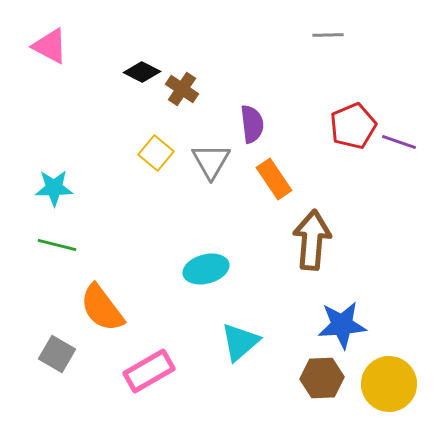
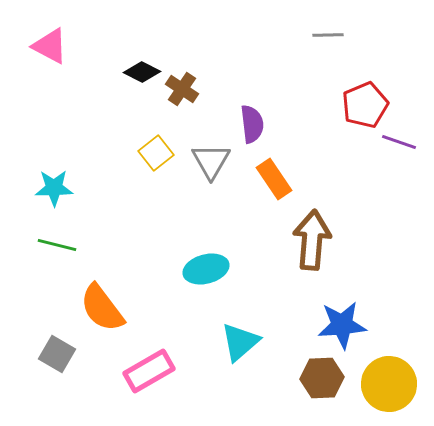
red pentagon: moved 12 px right, 21 px up
yellow square: rotated 12 degrees clockwise
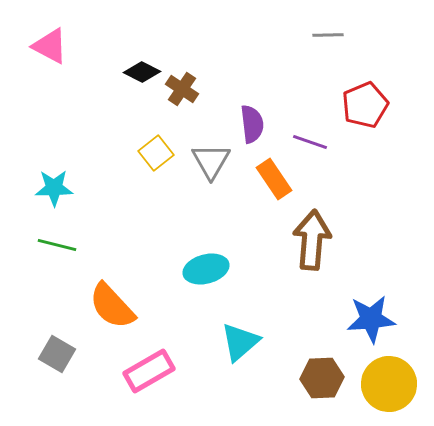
purple line: moved 89 px left
orange semicircle: moved 10 px right, 2 px up; rotated 6 degrees counterclockwise
blue star: moved 29 px right, 6 px up
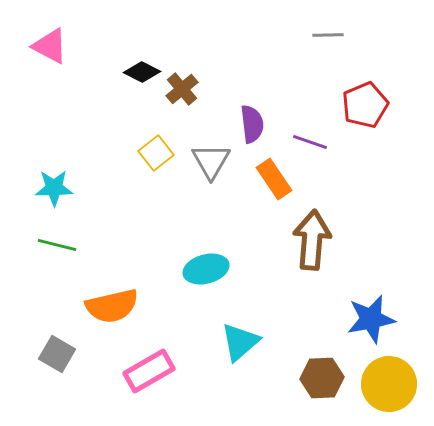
brown cross: rotated 16 degrees clockwise
orange semicircle: rotated 60 degrees counterclockwise
blue star: rotated 6 degrees counterclockwise
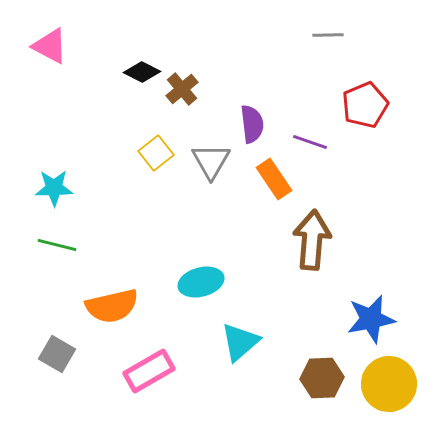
cyan ellipse: moved 5 px left, 13 px down
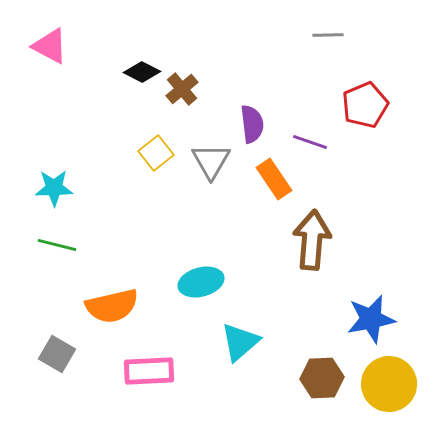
pink rectangle: rotated 27 degrees clockwise
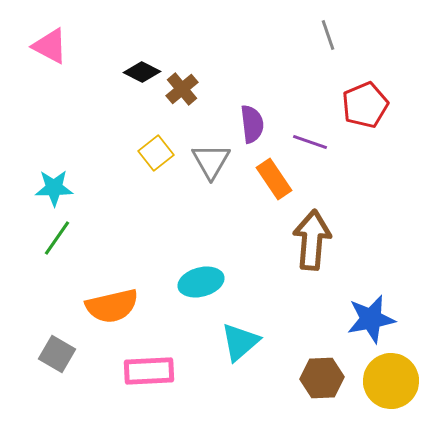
gray line: rotated 72 degrees clockwise
green line: moved 7 px up; rotated 69 degrees counterclockwise
yellow circle: moved 2 px right, 3 px up
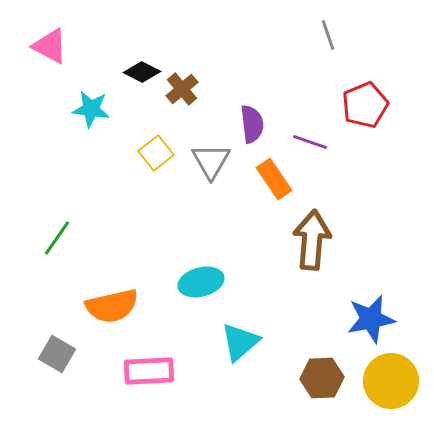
cyan star: moved 37 px right, 79 px up; rotated 9 degrees clockwise
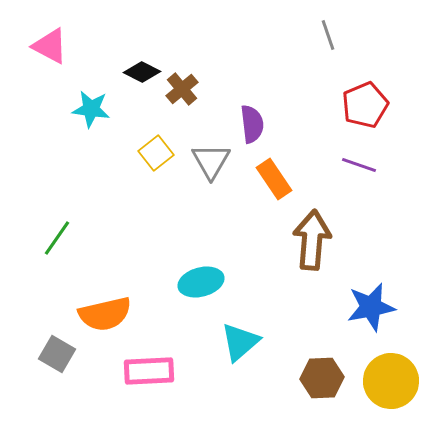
purple line: moved 49 px right, 23 px down
orange semicircle: moved 7 px left, 8 px down
blue star: moved 12 px up
